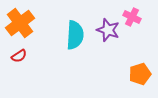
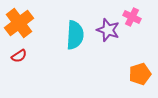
orange cross: moved 1 px left
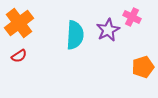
purple star: rotated 25 degrees clockwise
orange pentagon: moved 3 px right, 7 px up
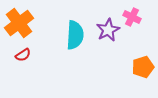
red semicircle: moved 4 px right, 1 px up
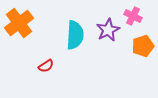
pink cross: moved 1 px right, 1 px up
red semicircle: moved 23 px right, 11 px down
orange pentagon: moved 21 px up
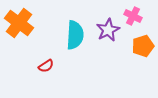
orange cross: rotated 16 degrees counterclockwise
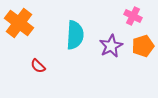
purple star: moved 3 px right, 16 px down
red semicircle: moved 8 px left; rotated 77 degrees clockwise
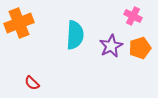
orange cross: rotated 32 degrees clockwise
orange pentagon: moved 3 px left, 2 px down
red semicircle: moved 6 px left, 17 px down
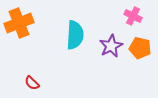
orange pentagon: rotated 30 degrees clockwise
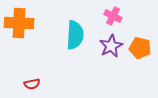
pink cross: moved 20 px left
orange cross: rotated 24 degrees clockwise
red semicircle: moved 1 px down; rotated 56 degrees counterclockwise
